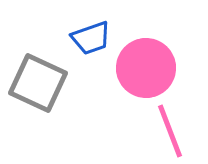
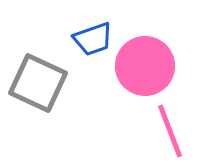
blue trapezoid: moved 2 px right, 1 px down
pink circle: moved 1 px left, 2 px up
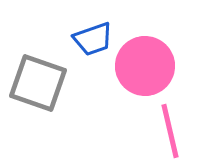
gray square: rotated 6 degrees counterclockwise
pink line: rotated 8 degrees clockwise
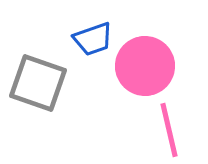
pink line: moved 1 px left, 1 px up
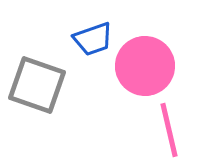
gray square: moved 1 px left, 2 px down
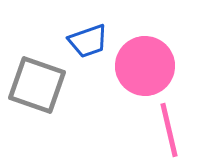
blue trapezoid: moved 5 px left, 2 px down
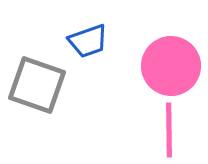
pink circle: moved 26 px right
pink line: rotated 12 degrees clockwise
